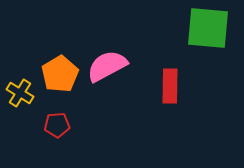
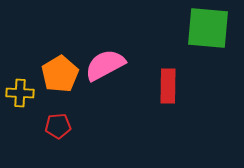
pink semicircle: moved 2 px left, 1 px up
red rectangle: moved 2 px left
yellow cross: rotated 28 degrees counterclockwise
red pentagon: moved 1 px right, 1 px down
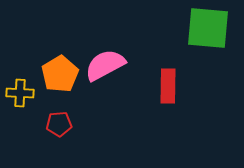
red pentagon: moved 1 px right, 2 px up
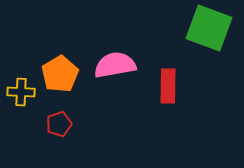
green square: moved 1 px right; rotated 15 degrees clockwise
pink semicircle: moved 10 px right; rotated 18 degrees clockwise
yellow cross: moved 1 px right, 1 px up
red pentagon: rotated 15 degrees counterclockwise
